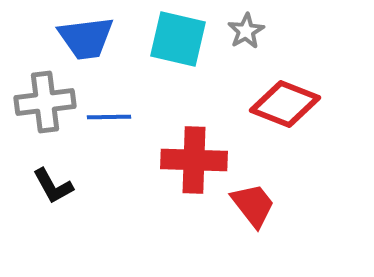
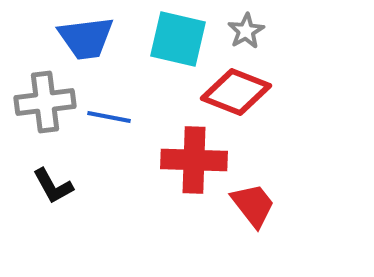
red diamond: moved 49 px left, 12 px up
blue line: rotated 12 degrees clockwise
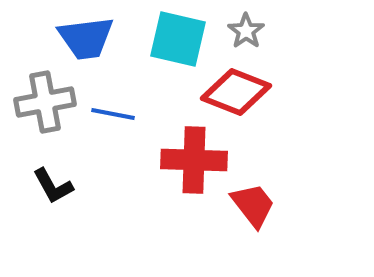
gray star: rotated 6 degrees counterclockwise
gray cross: rotated 4 degrees counterclockwise
blue line: moved 4 px right, 3 px up
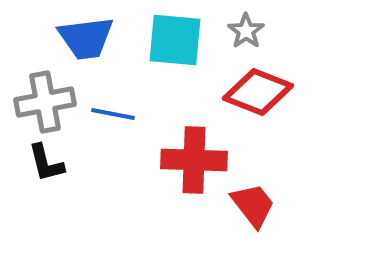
cyan square: moved 3 px left, 1 px down; rotated 8 degrees counterclockwise
red diamond: moved 22 px right
black L-shape: moved 7 px left, 23 px up; rotated 15 degrees clockwise
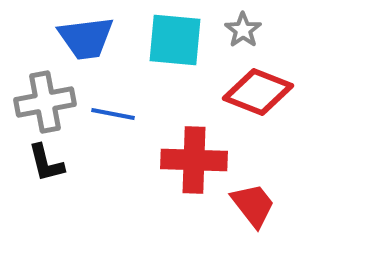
gray star: moved 3 px left, 1 px up
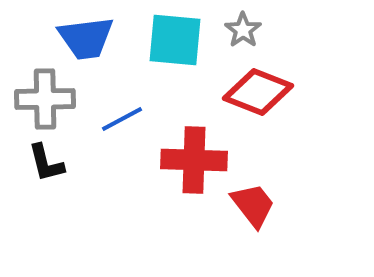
gray cross: moved 3 px up; rotated 10 degrees clockwise
blue line: moved 9 px right, 5 px down; rotated 39 degrees counterclockwise
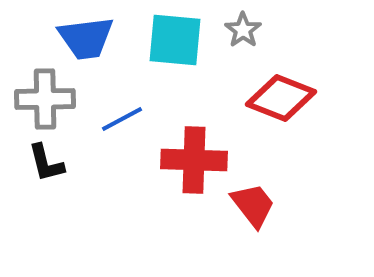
red diamond: moved 23 px right, 6 px down
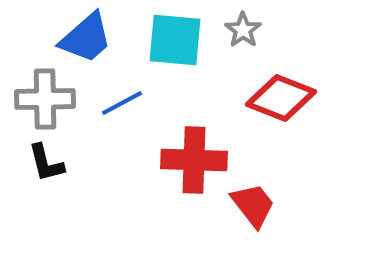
blue trapezoid: rotated 34 degrees counterclockwise
blue line: moved 16 px up
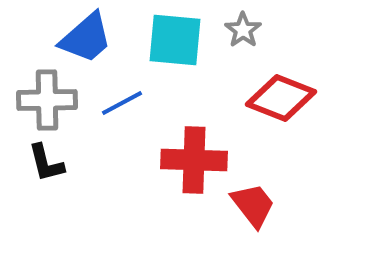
gray cross: moved 2 px right, 1 px down
